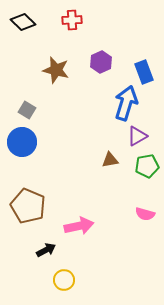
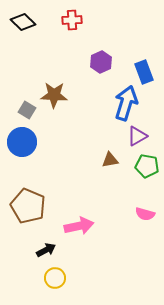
brown star: moved 2 px left, 25 px down; rotated 12 degrees counterclockwise
green pentagon: rotated 20 degrees clockwise
yellow circle: moved 9 px left, 2 px up
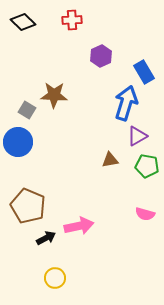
purple hexagon: moved 6 px up
blue rectangle: rotated 10 degrees counterclockwise
blue circle: moved 4 px left
black arrow: moved 12 px up
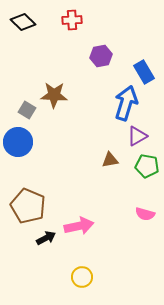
purple hexagon: rotated 15 degrees clockwise
yellow circle: moved 27 px right, 1 px up
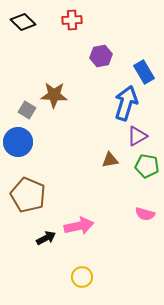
brown pentagon: moved 11 px up
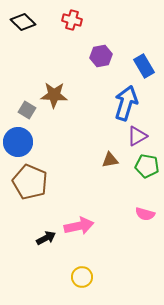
red cross: rotated 18 degrees clockwise
blue rectangle: moved 6 px up
brown pentagon: moved 2 px right, 13 px up
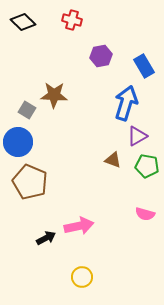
brown triangle: moved 3 px right; rotated 30 degrees clockwise
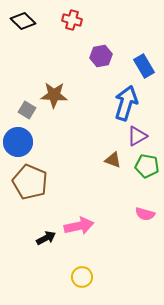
black diamond: moved 1 px up
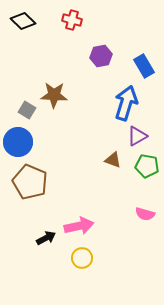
yellow circle: moved 19 px up
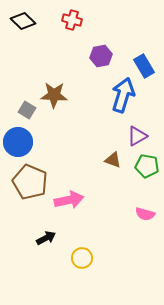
blue arrow: moved 3 px left, 8 px up
pink arrow: moved 10 px left, 26 px up
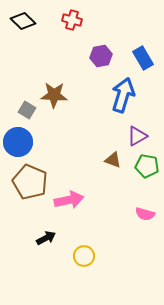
blue rectangle: moved 1 px left, 8 px up
yellow circle: moved 2 px right, 2 px up
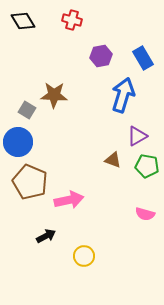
black diamond: rotated 15 degrees clockwise
black arrow: moved 2 px up
